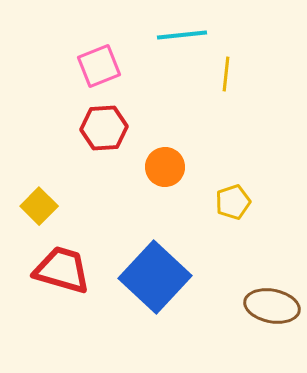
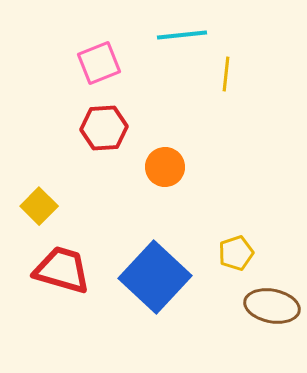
pink square: moved 3 px up
yellow pentagon: moved 3 px right, 51 px down
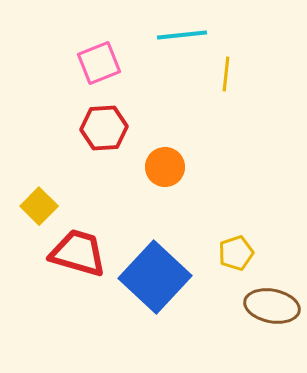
red trapezoid: moved 16 px right, 17 px up
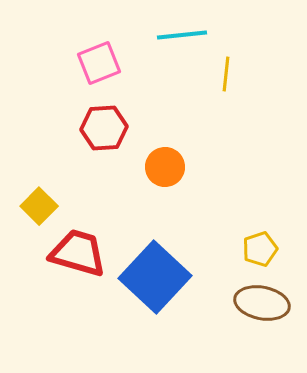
yellow pentagon: moved 24 px right, 4 px up
brown ellipse: moved 10 px left, 3 px up
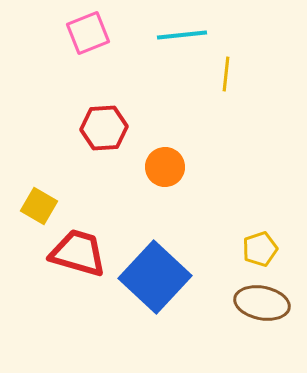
pink square: moved 11 px left, 30 px up
yellow square: rotated 15 degrees counterclockwise
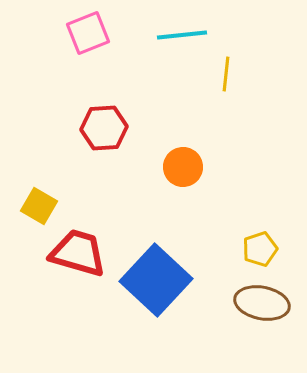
orange circle: moved 18 px right
blue square: moved 1 px right, 3 px down
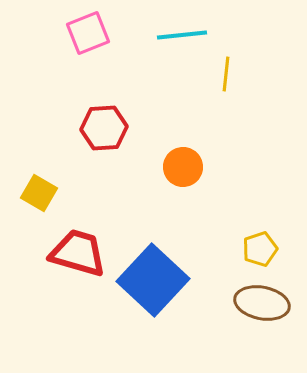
yellow square: moved 13 px up
blue square: moved 3 px left
